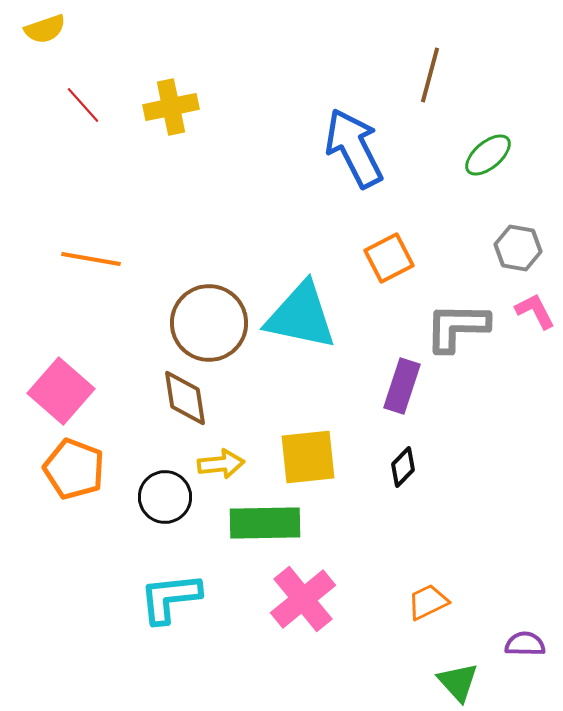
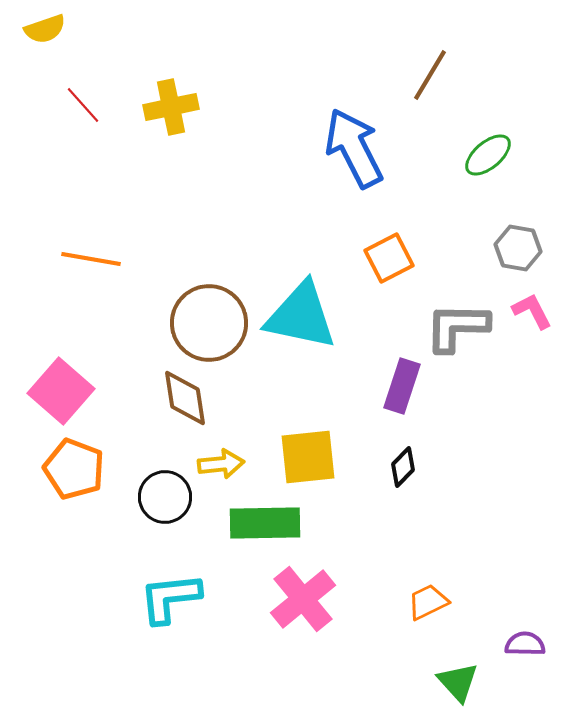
brown line: rotated 16 degrees clockwise
pink L-shape: moved 3 px left
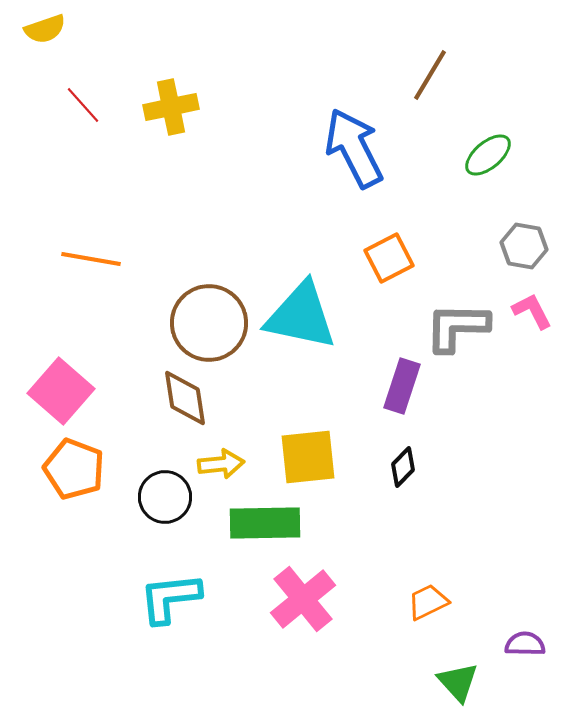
gray hexagon: moved 6 px right, 2 px up
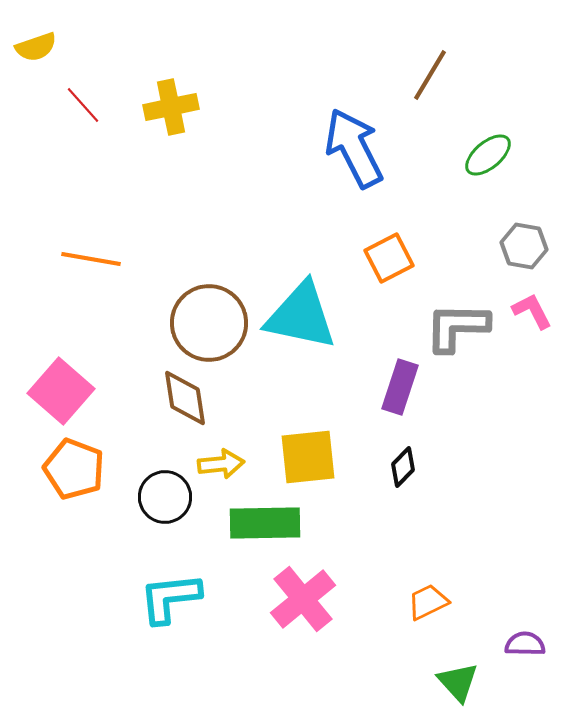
yellow semicircle: moved 9 px left, 18 px down
purple rectangle: moved 2 px left, 1 px down
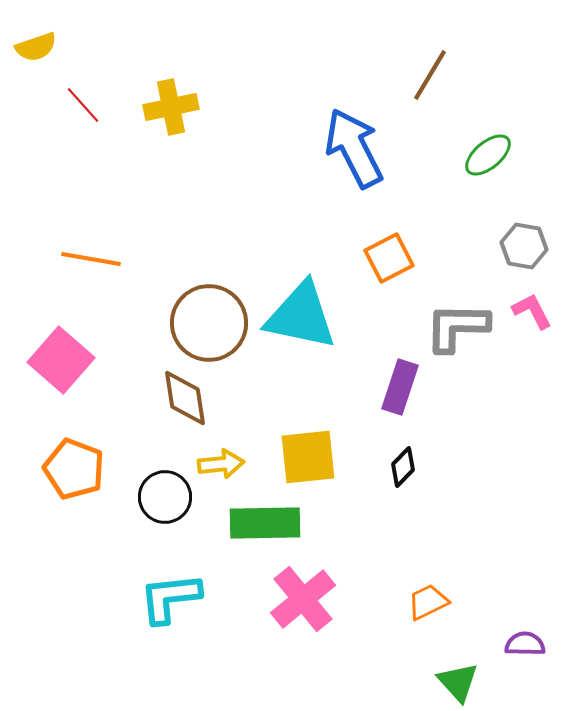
pink square: moved 31 px up
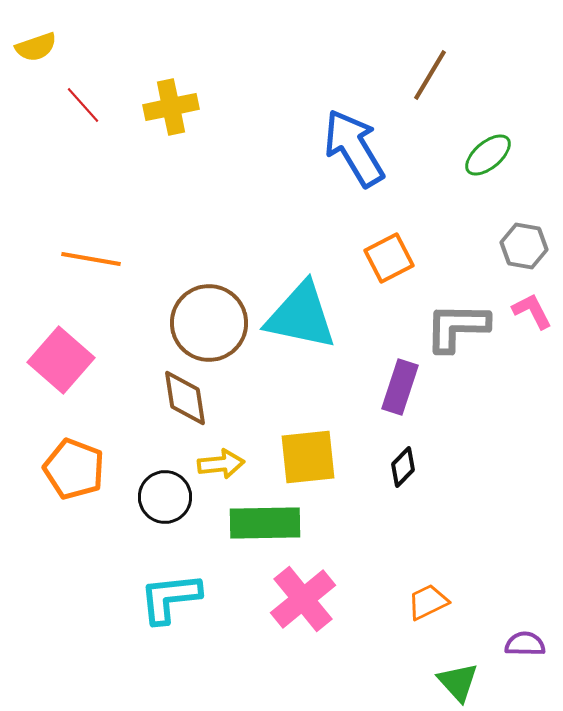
blue arrow: rotated 4 degrees counterclockwise
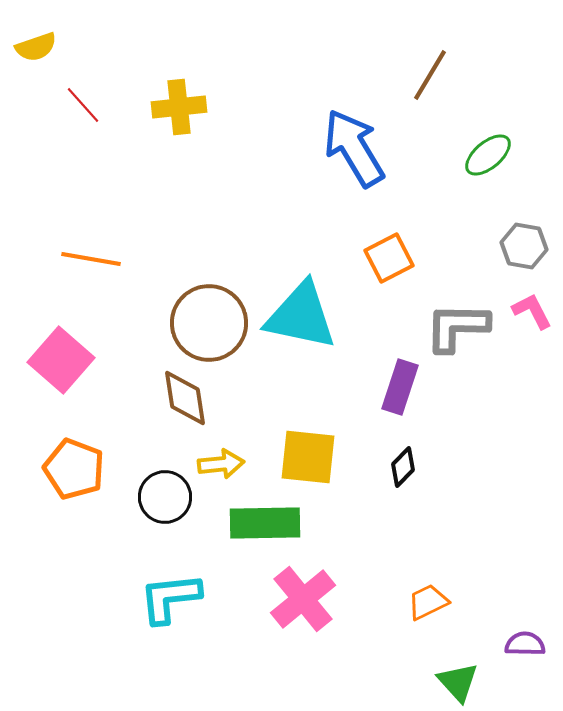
yellow cross: moved 8 px right; rotated 6 degrees clockwise
yellow square: rotated 12 degrees clockwise
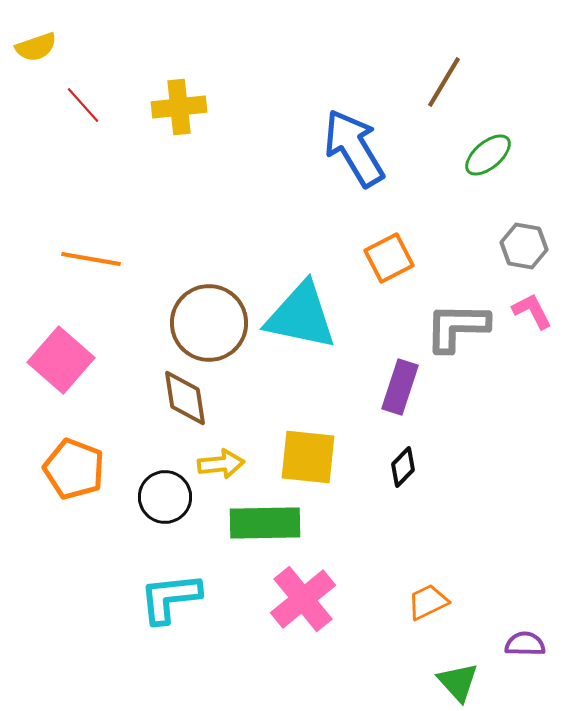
brown line: moved 14 px right, 7 px down
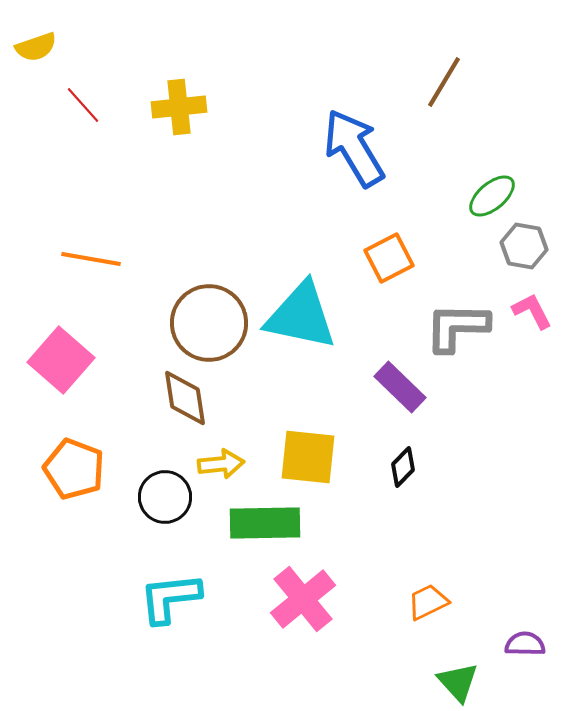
green ellipse: moved 4 px right, 41 px down
purple rectangle: rotated 64 degrees counterclockwise
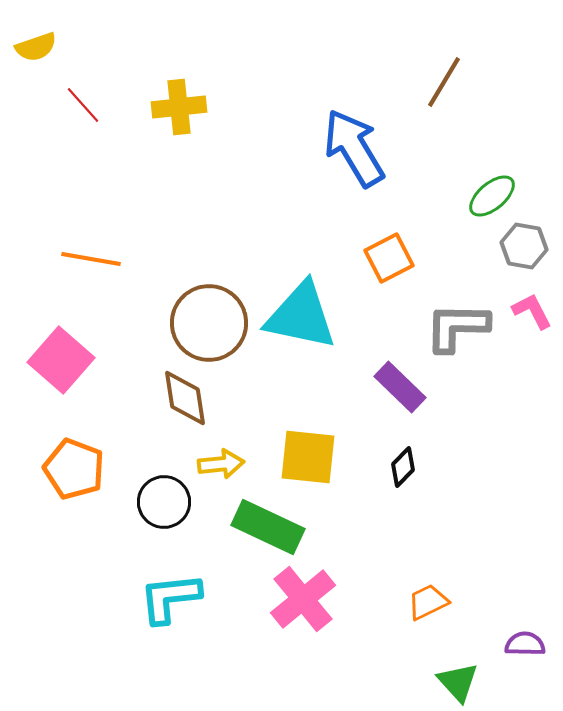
black circle: moved 1 px left, 5 px down
green rectangle: moved 3 px right, 4 px down; rotated 26 degrees clockwise
